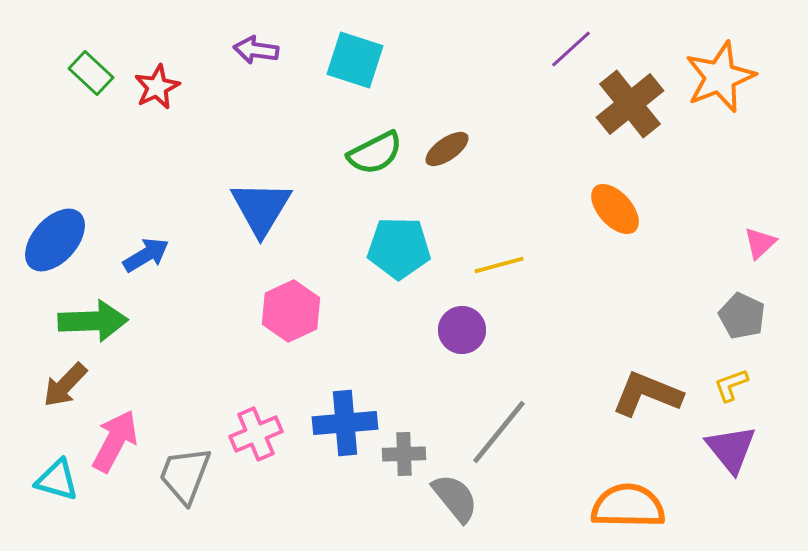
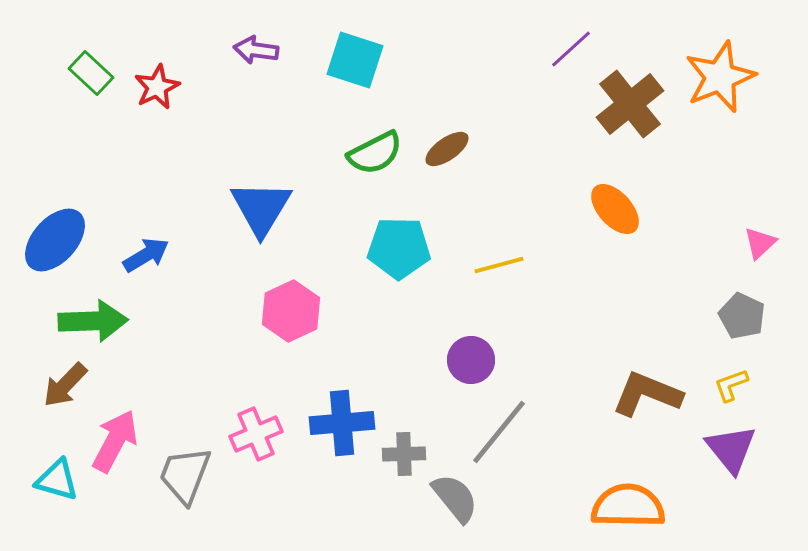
purple circle: moved 9 px right, 30 px down
blue cross: moved 3 px left
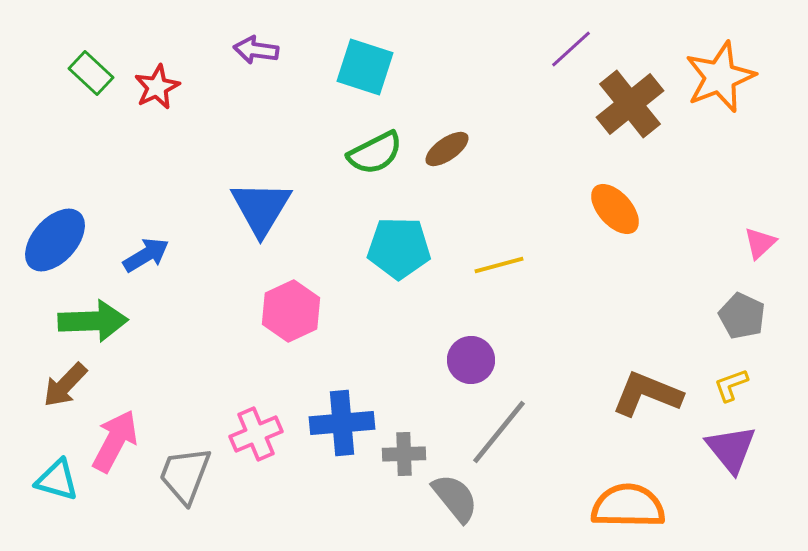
cyan square: moved 10 px right, 7 px down
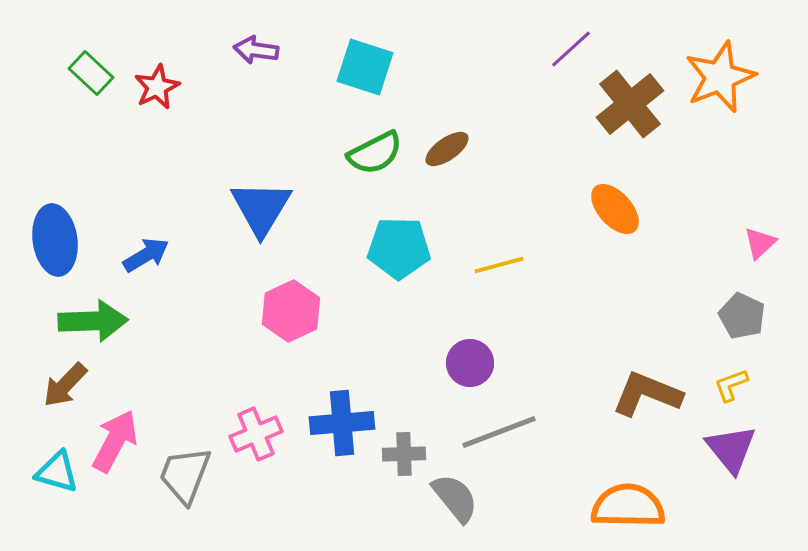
blue ellipse: rotated 50 degrees counterclockwise
purple circle: moved 1 px left, 3 px down
gray line: rotated 30 degrees clockwise
cyan triangle: moved 8 px up
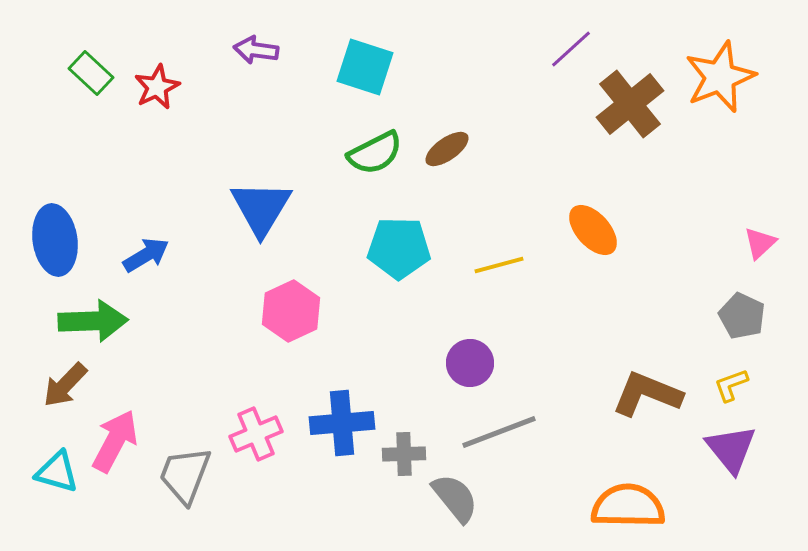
orange ellipse: moved 22 px left, 21 px down
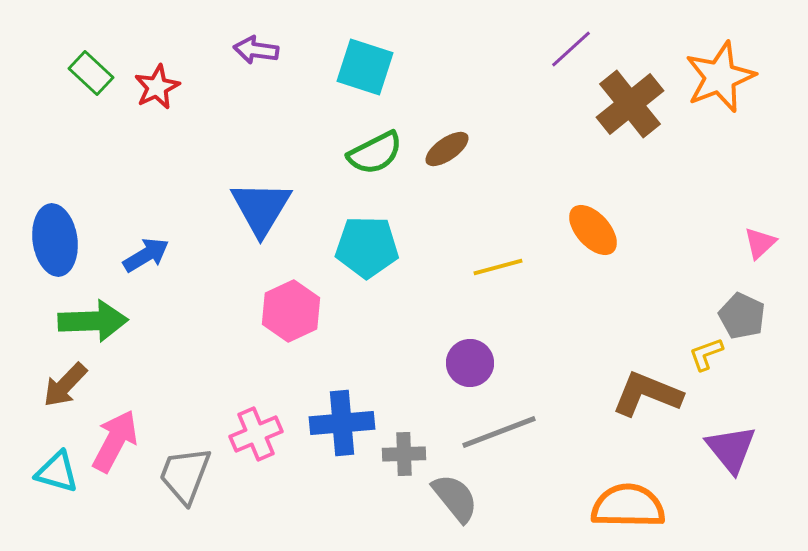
cyan pentagon: moved 32 px left, 1 px up
yellow line: moved 1 px left, 2 px down
yellow L-shape: moved 25 px left, 31 px up
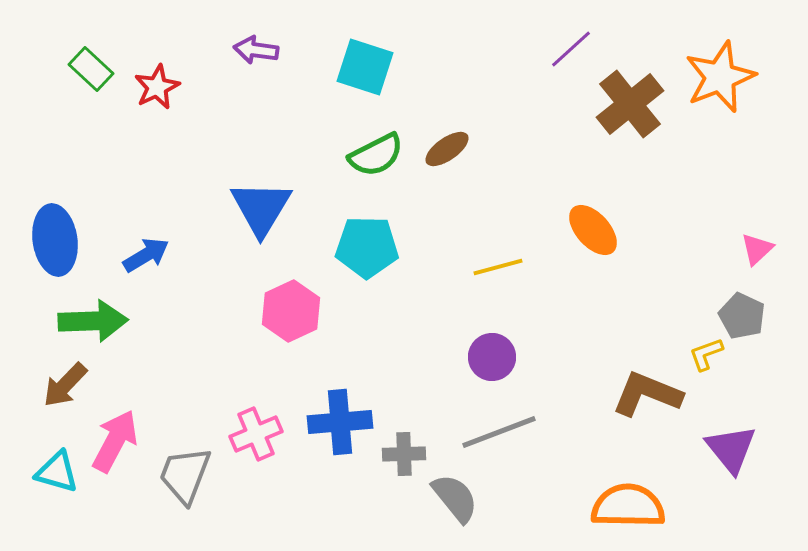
green rectangle: moved 4 px up
green semicircle: moved 1 px right, 2 px down
pink triangle: moved 3 px left, 6 px down
purple circle: moved 22 px right, 6 px up
blue cross: moved 2 px left, 1 px up
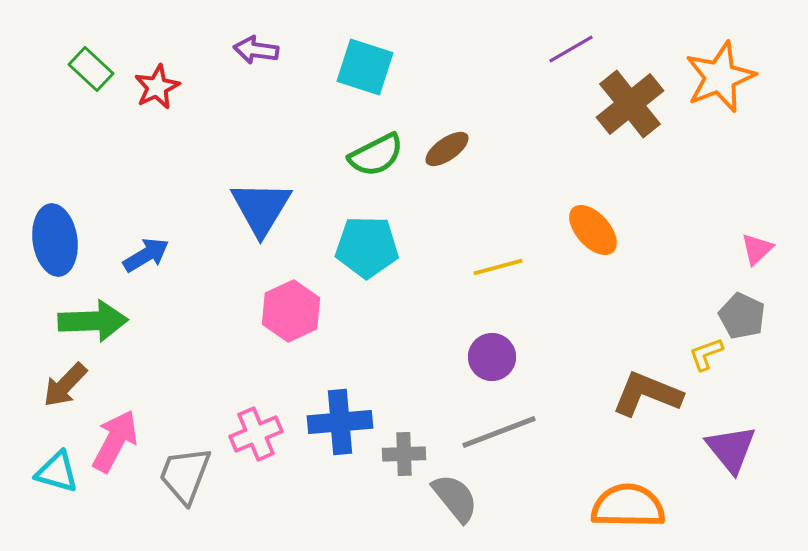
purple line: rotated 12 degrees clockwise
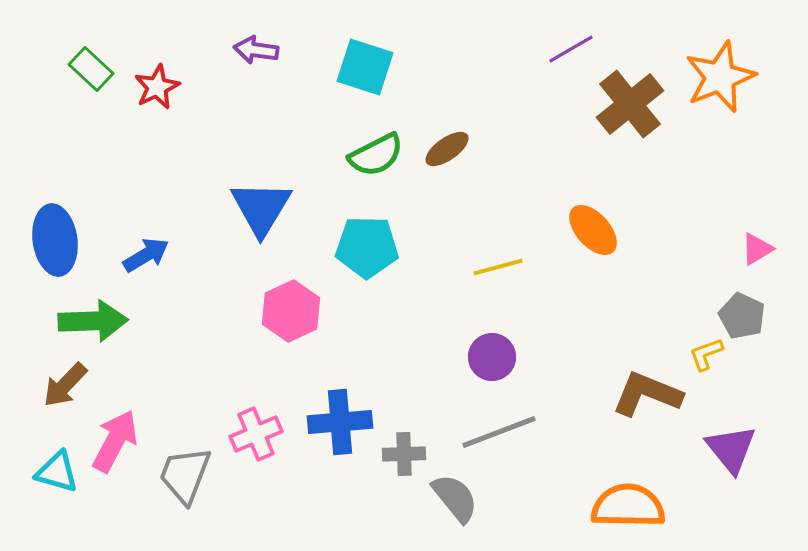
pink triangle: rotated 12 degrees clockwise
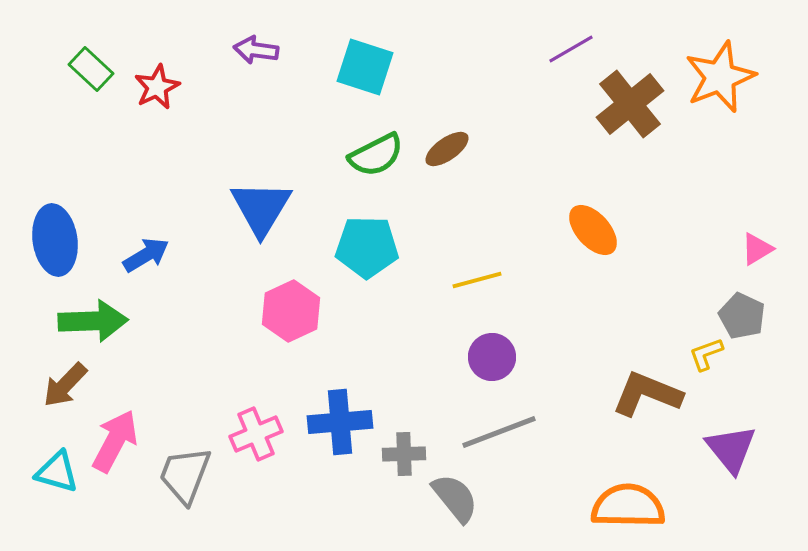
yellow line: moved 21 px left, 13 px down
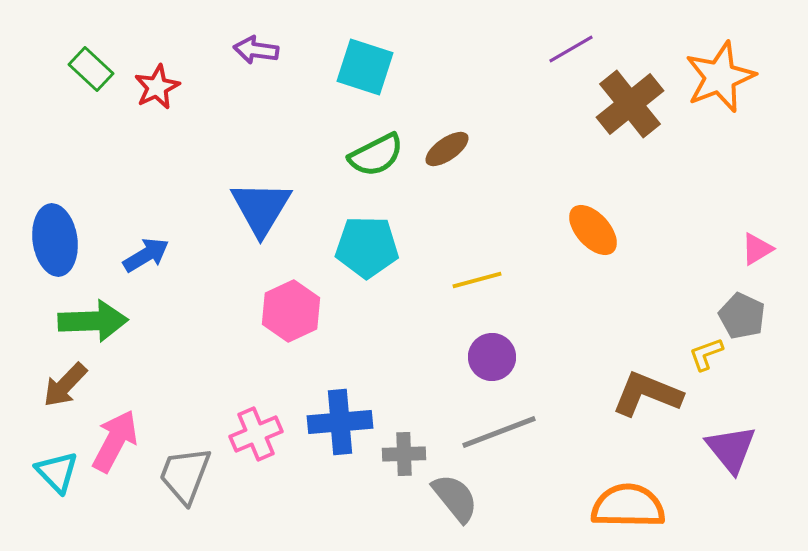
cyan triangle: rotated 30 degrees clockwise
